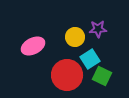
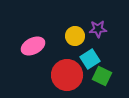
yellow circle: moved 1 px up
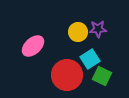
yellow circle: moved 3 px right, 4 px up
pink ellipse: rotated 15 degrees counterclockwise
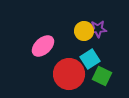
yellow circle: moved 6 px right, 1 px up
pink ellipse: moved 10 px right
red circle: moved 2 px right, 1 px up
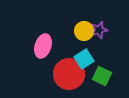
purple star: moved 1 px right, 1 px down; rotated 12 degrees counterclockwise
pink ellipse: rotated 30 degrees counterclockwise
cyan square: moved 6 px left
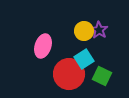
purple star: rotated 24 degrees counterclockwise
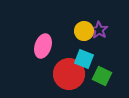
cyan square: rotated 36 degrees counterclockwise
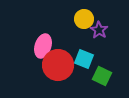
yellow circle: moved 12 px up
red circle: moved 11 px left, 9 px up
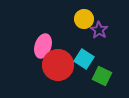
cyan square: rotated 12 degrees clockwise
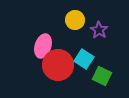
yellow circle: moved 9 px left, 1 px down
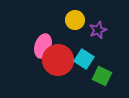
purple star: moved 1 px left; rotated 18 degrees clockwise
red circle: moved 5 px up
